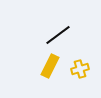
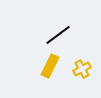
yellow cross: moved 2 px right; rotated 12 degrees counterclockwise
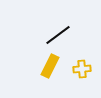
yellow cross: rotated 24 degrees clockwise
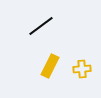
black line: moved 17 px left, 9 px up
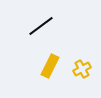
yellow cross: rotated 24 degrees counterclockwise
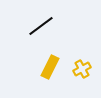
yellow rectangle: moved 1 px down
